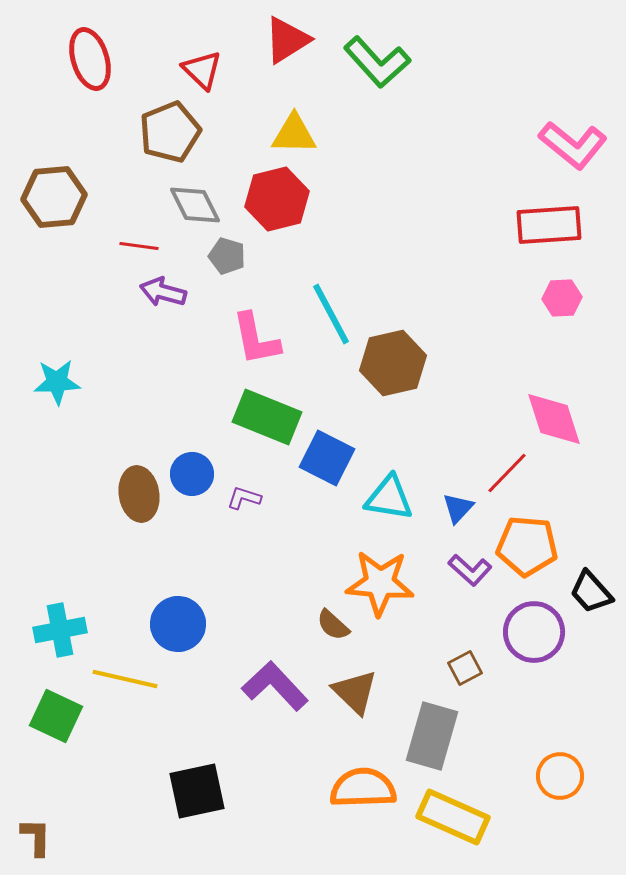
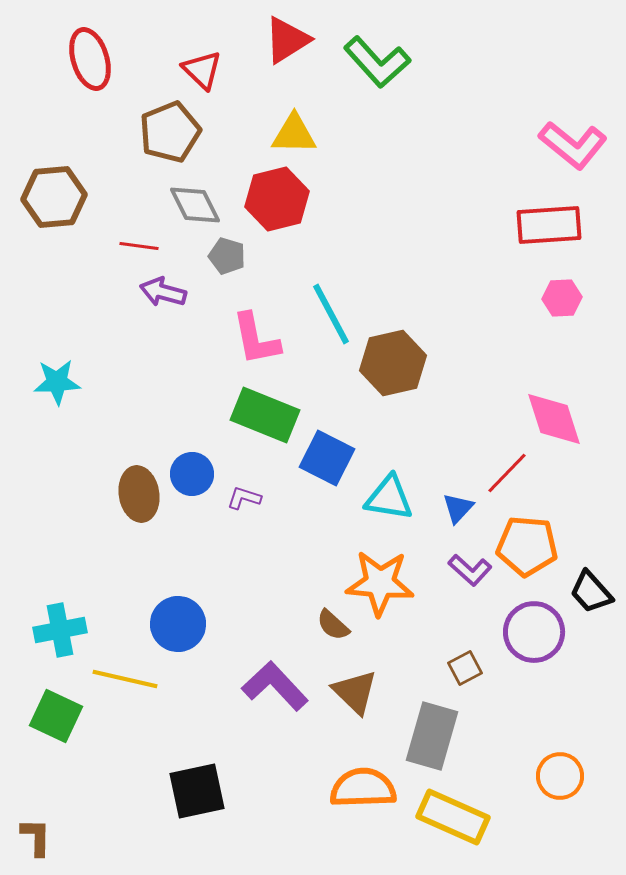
green rectangle at (267, 417): moved 2 px left, 2 px up
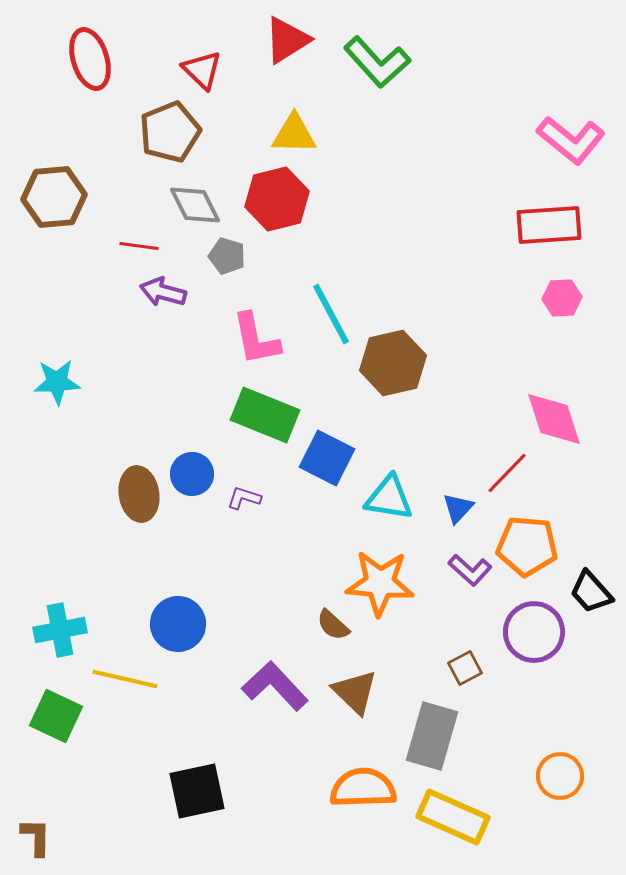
pink L-shape at (573, 145): moved 2 px left, 5 px up
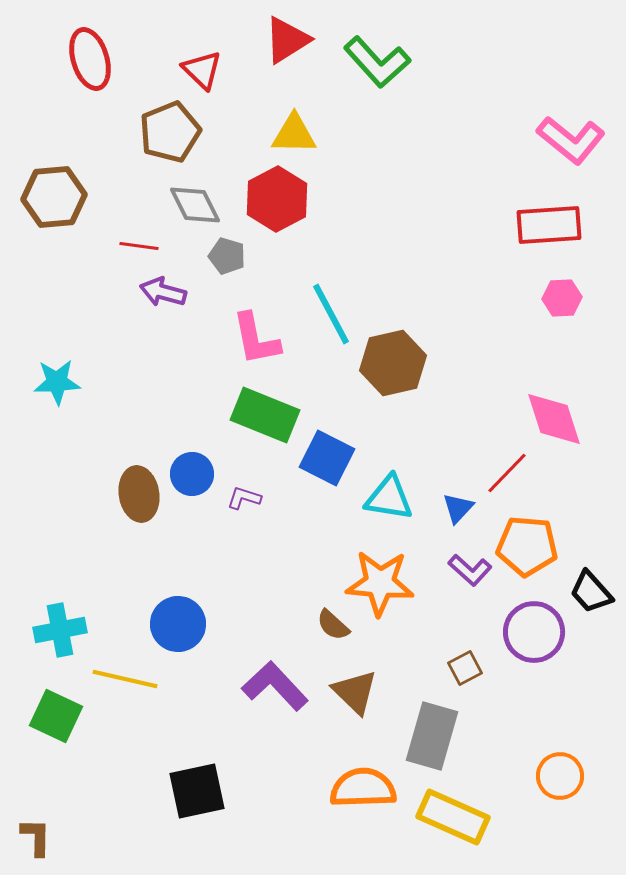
red hexagon at (277, 199): rotated 14 degrees counterclockwise
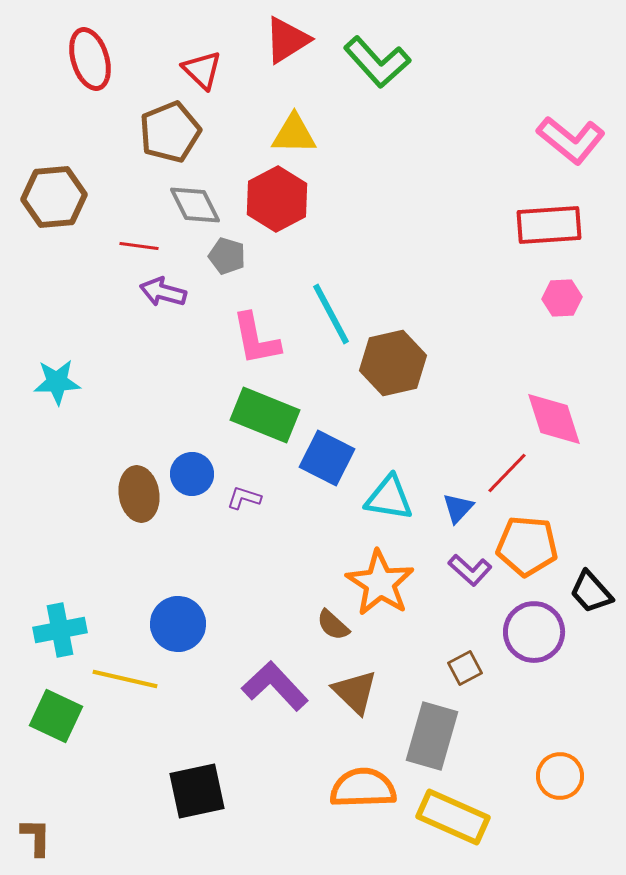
orange star at (380, 583): rotated 28 degrees clockwise
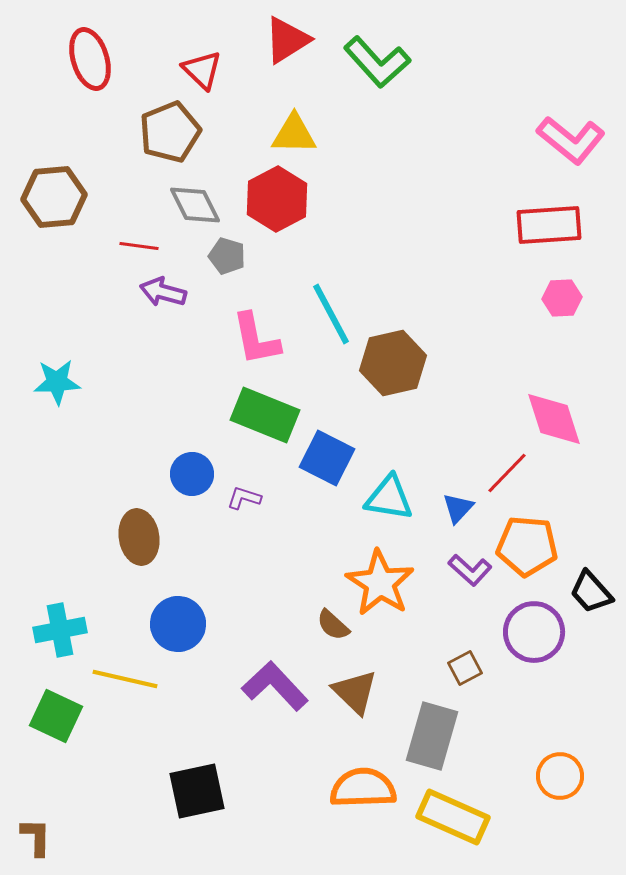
brown ellipse at (139, 494): moved 43 px down
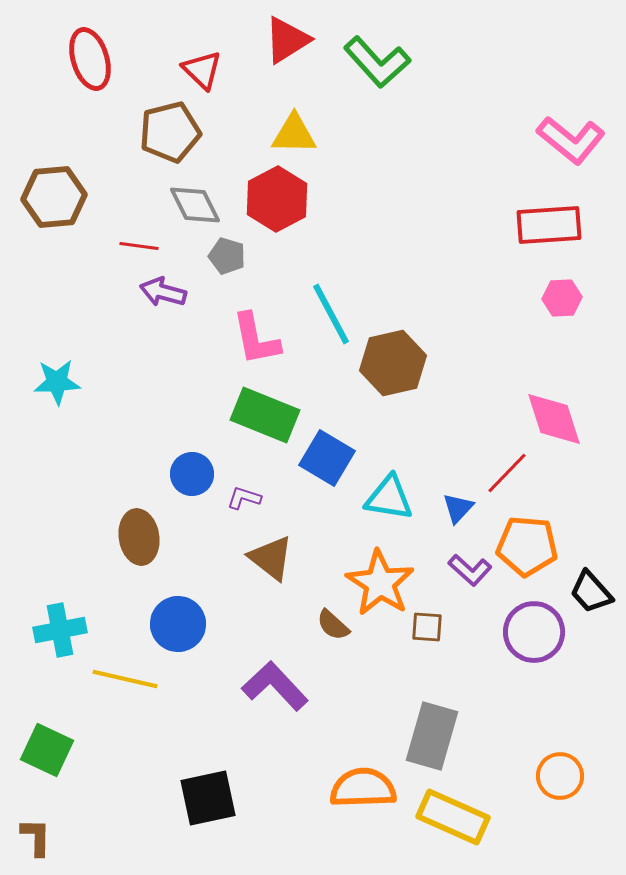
brown pentagon at (170, 132): rotated 8 degrees clockwise
blue square at (327, 458): rotated 4 degrees clockwise
brown square at (465, 668): moved 38 px left, 41 px up; rotated 32 degrees clockwise
brown triangle at (355, 692): moved 84 px left, 134 px up; rotated 6 degrees counterclockwise
green square at (56, 716): moved 9 px left, 34 px down
black square at (197, 791): moved 11 px right, 7 px down
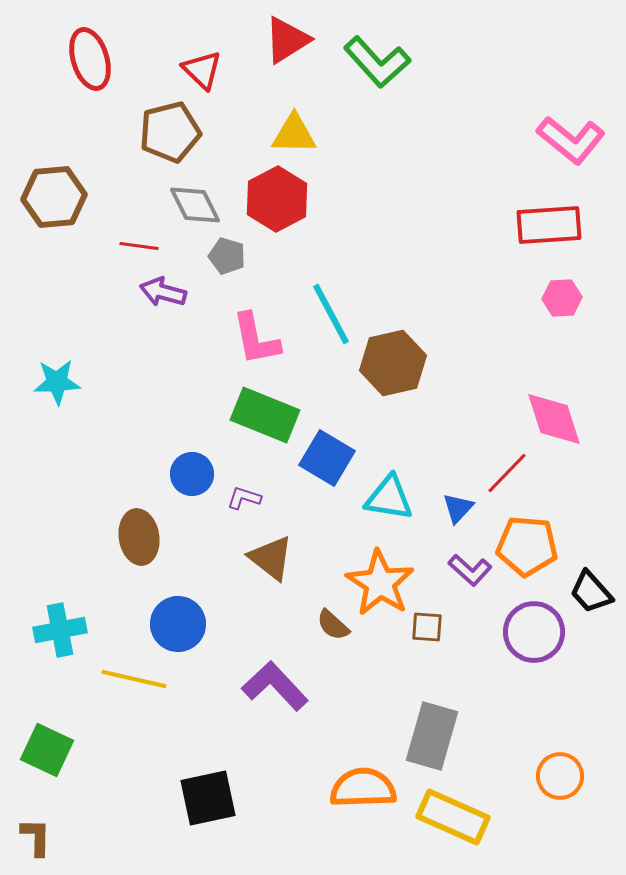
yellow line at (125, 679): moved 9 px right
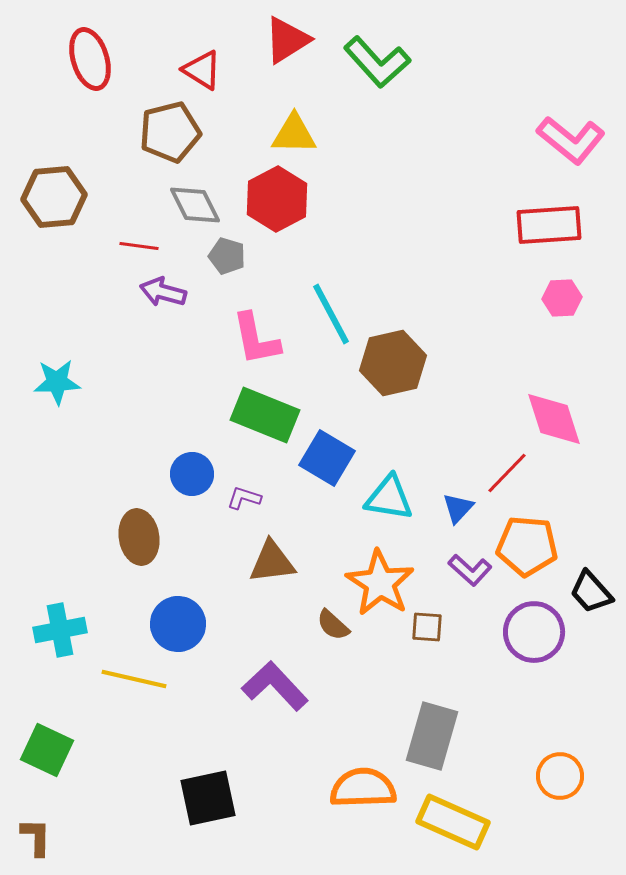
red triangle at (202, 70): rotated 12 degrees counterclockwise
brown triangle at (271, 558): moved 1 px right, 4 px down; rotated 45 degrees counterclockwise
yellow rectangle at (453, 817): moved 5 px down
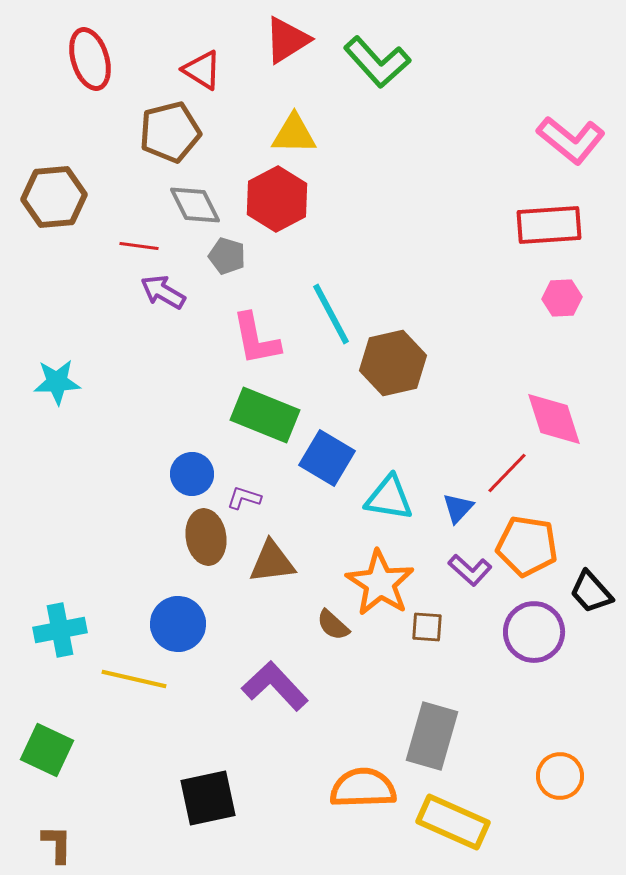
purple arrow at (163, 292): rotated 15 degrees clockwise
brown ellipse at (139, 537): moved 67 px right
orange pentagon at (527, 546): rotated 4 degrees clockwise
brown L-shape at (36, 837): moved 21 px right, 7 px down
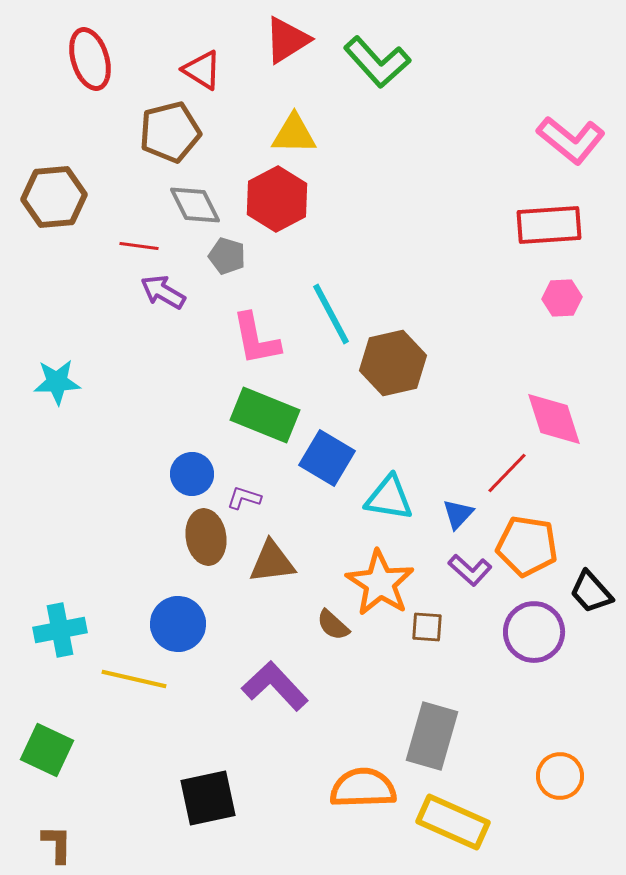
blue triangle at (458, 508): moved 6 px down
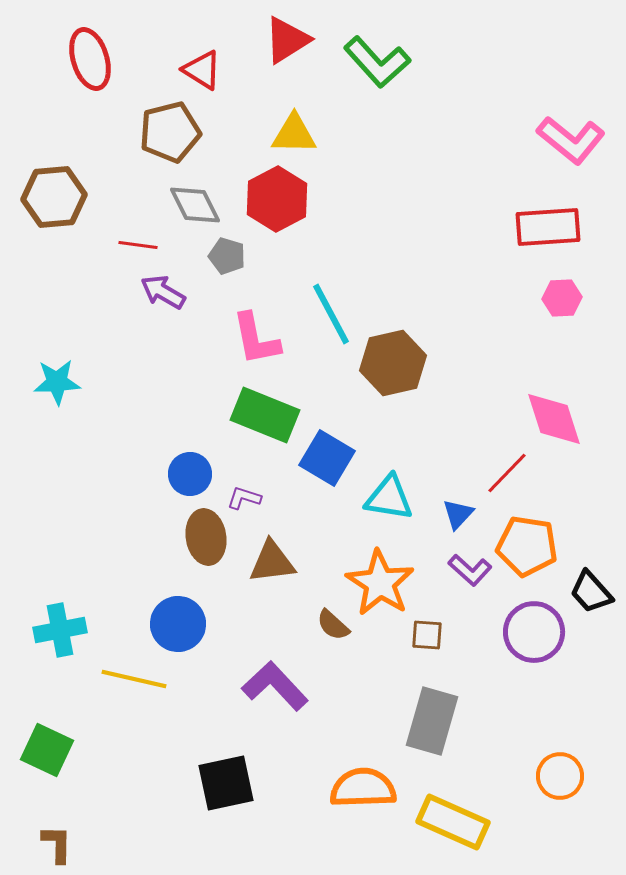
red rectangle at (549, 225): moved 1 px left, 2 px down
red line at (139, 246): moved 1 px left, 1 px up
blue circle at (192, 474): moved 2 px left
brown square at (427, 627): moved 8 px down
gray rectangle at (432, 736): moved 15 px up
black square at (208, 798): moved 18 px right, 15 px up
